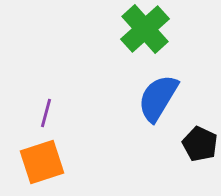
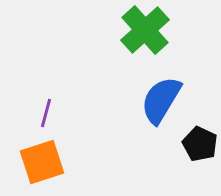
green cross: moved 1 px down
blue semicircle: moved 3 px right, 2 px down
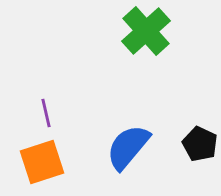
green cross: moved 1 px right, 1 px down
blue semicircle: moved 33 px left, 47 px down; rotated 9 degrees clockwise
purple line: rotated 28 degrees counterclockwise
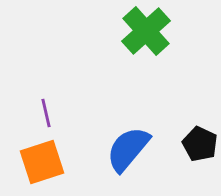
blue semicircle: moved 2 px down
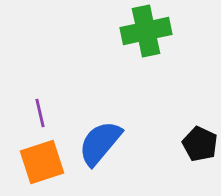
green cross: rotated 30 degrees clockwise
purple line: moved 6 px left
blue semicircle: moved 28 px left, 6 px up
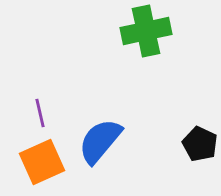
blue semicircle: moved 2 px up
orange square: rotated 6 degrees counterclockwise
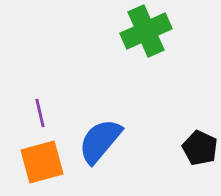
green cross: rotated 12 degrees counterclockwise
black pentagon: moved 4 px down
orange square: rotated 9 degrees clockwise
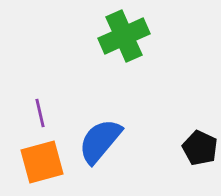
green cross: moved 22 px left, 5 px down
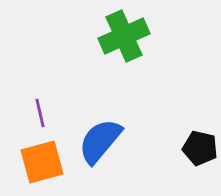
black pentagon: rotated 12 degrees counterclockwise
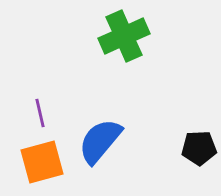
black pentagon: moved 1 px left; rotated 16 degrees counterclockwise
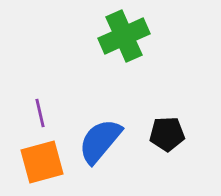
black pentagon: moved 32 px left, 14 px up
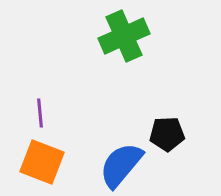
purple line: rotated 8 degrees clockwise
blue semicircle: moved 21 px right, 24 px down
orange square: rotated 36 degrees clockwise
